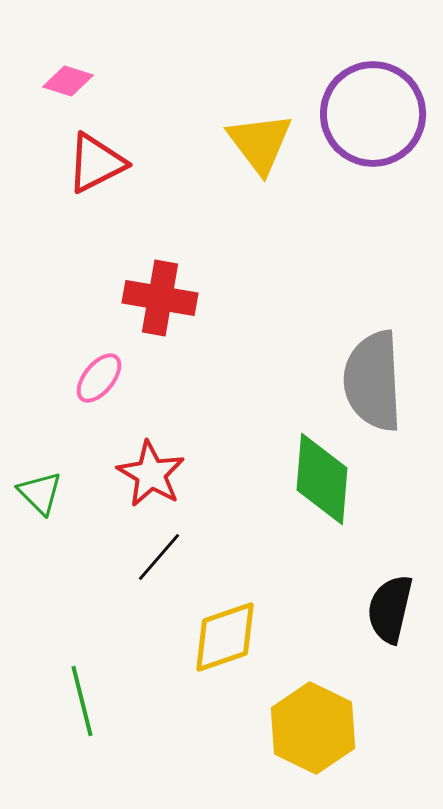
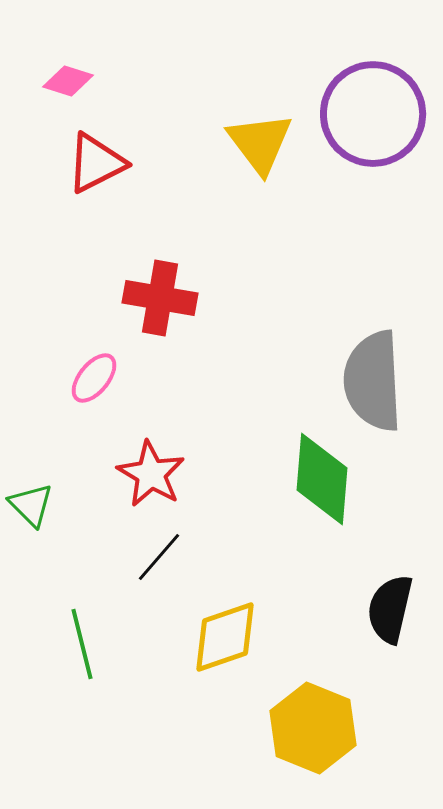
pink ellipse: moved 5 px left
green triangle: moved 9 px left, 12 px down
green line: moved 57 px up
yellow hexagon: rotated 4 degrees counterclockwise
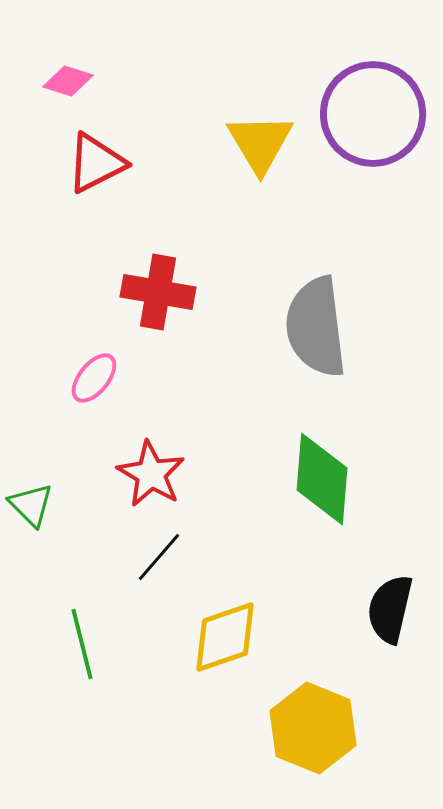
yellow triangle: rotated 6 degrees clockwise
red cross: moved 2 px left, 6 px up
gray semicircle: moved 57 px left, 54 px up; rotated 4 degrees counterclockwise
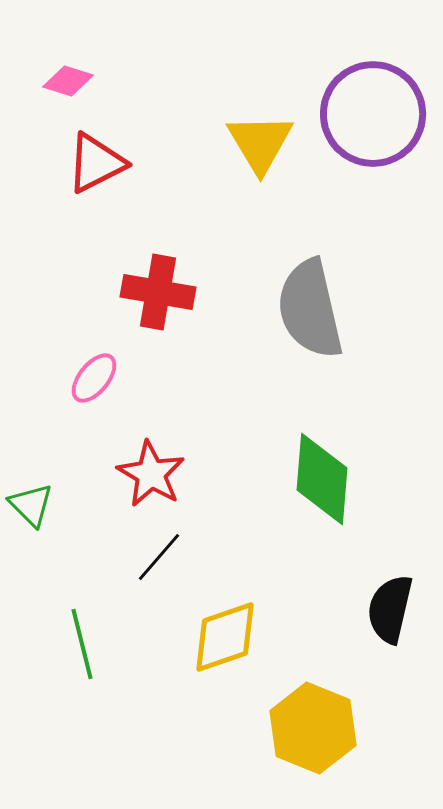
gray semicircle: moved 6 px left, 18 px up; rotated 6 degrees counterclockwise
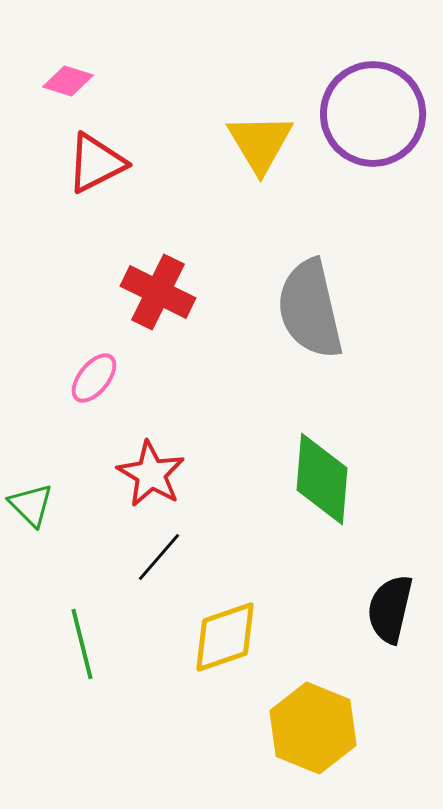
red cross: rotated 16 degrees clockwise
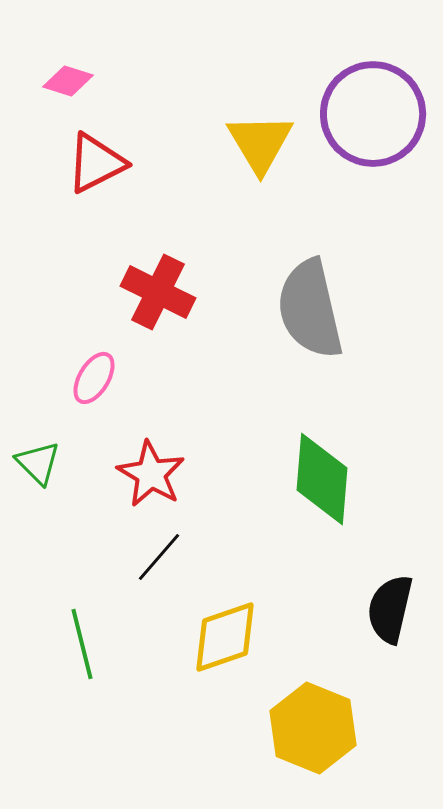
pink ellipse: rotated 8 degrees counterclockwise
green triangle: moved 7 px right, 42 px up
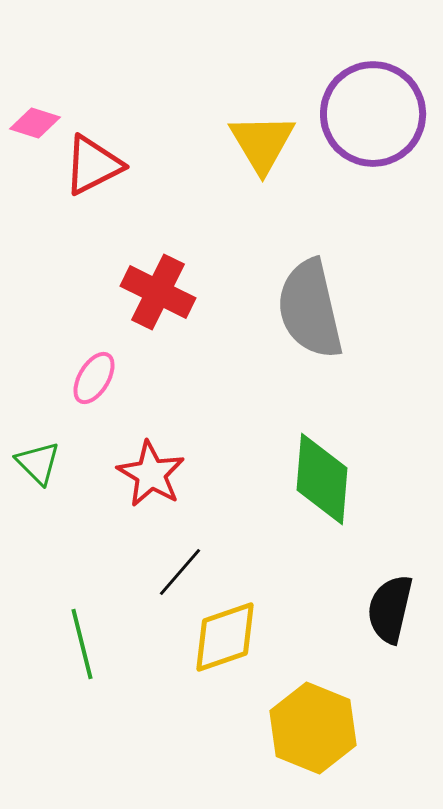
pink diamond: moved 33 px left, 42 px down
yellow triangle: moved 2 px right
red triangle: moved 3 px left, 2 px down
black line: moved 21 px right, 15 px down
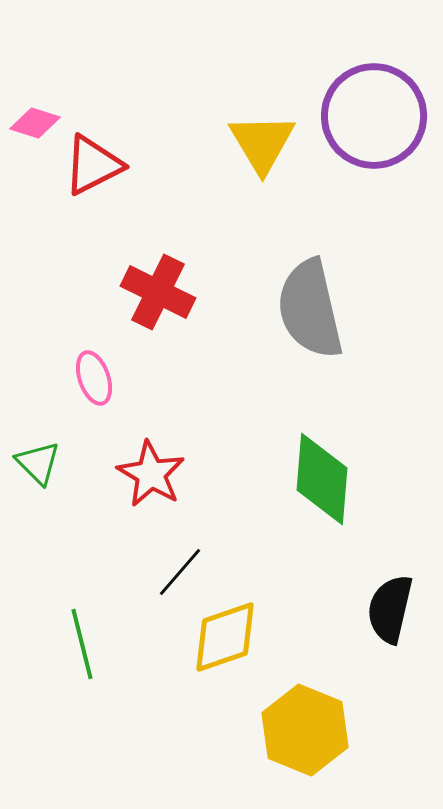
purple circle: moved 1 px right, 2 px down
pink ellipse: rotated 50 degrees counterclockwise
yellow hexagon: moved 8 px left, 2 px down
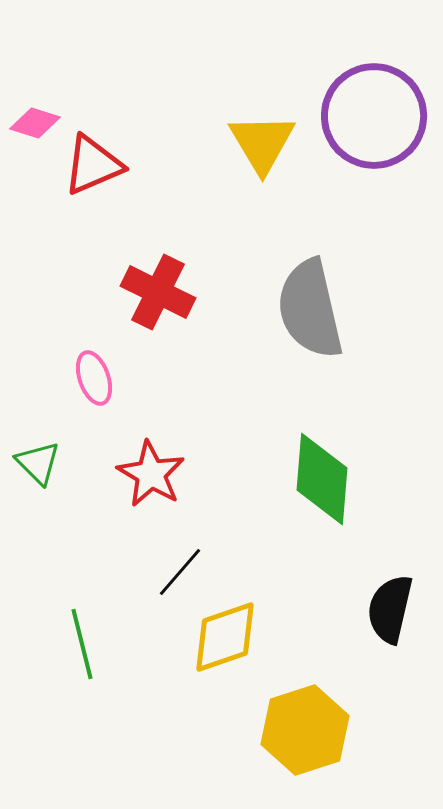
red triangle: rotated 4 degrees clockwise
yellow hexagon: rotated 20 degrees clockwise
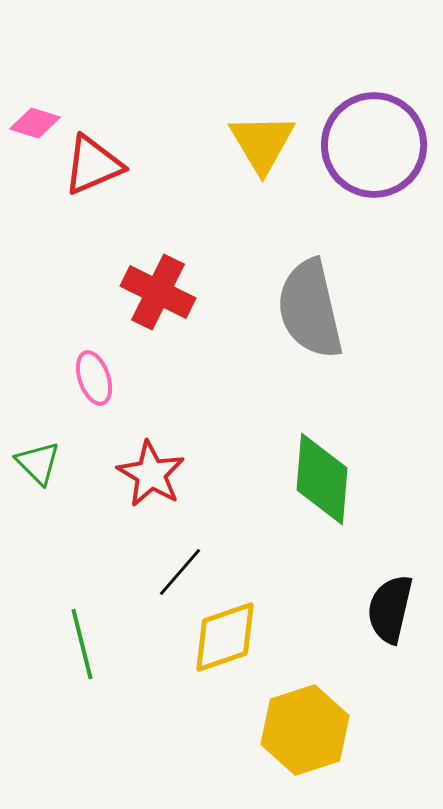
purple circle: moved 29 px down
